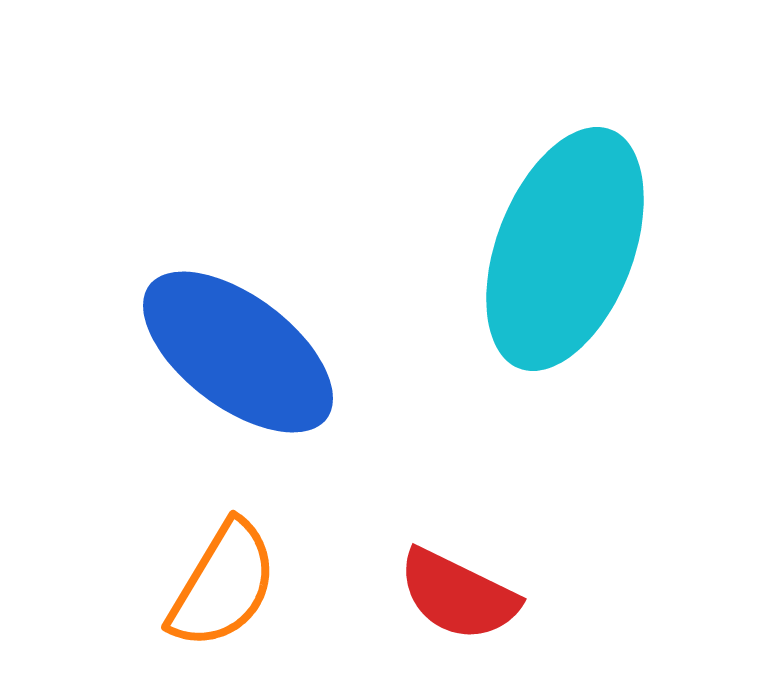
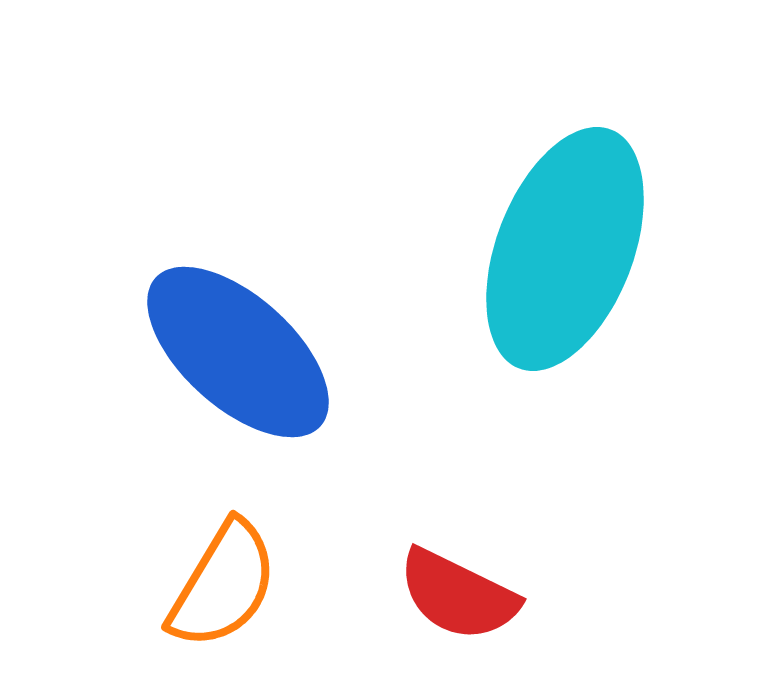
blue ellipse: rotated 5 degrees clockwise
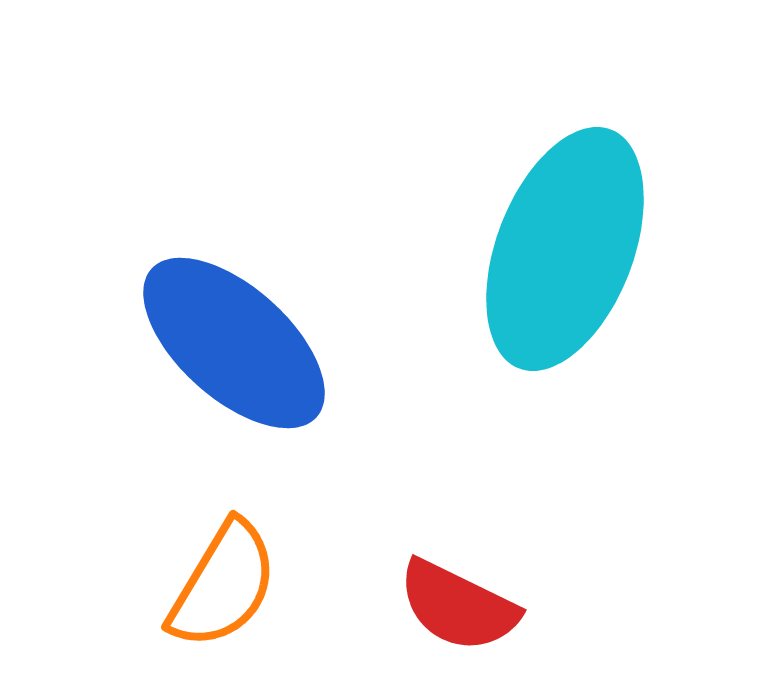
blue ellipse: moved 4 px left, 9 px up
red semicircle: moved 11 px down
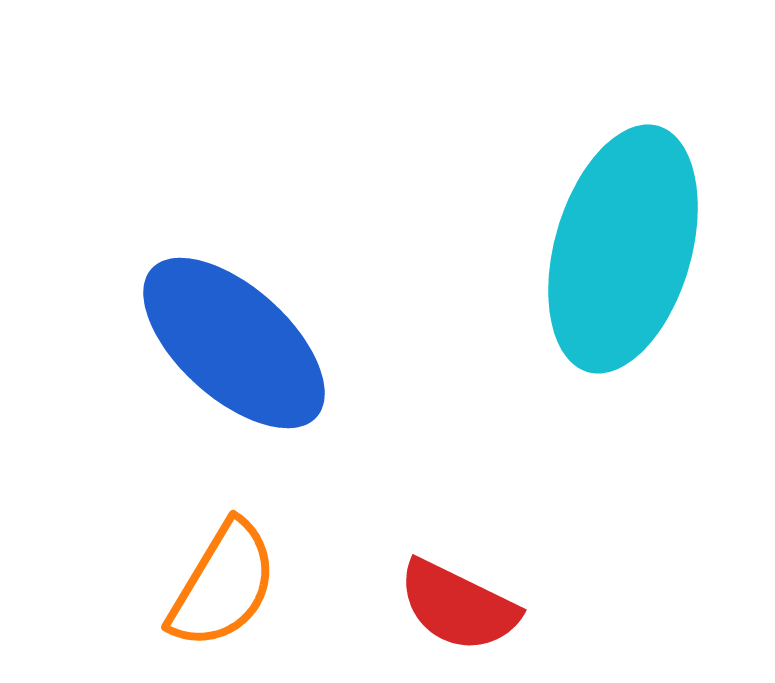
cyan ellipse: moved 58 px right; rotated 5 degrees counterclockwise
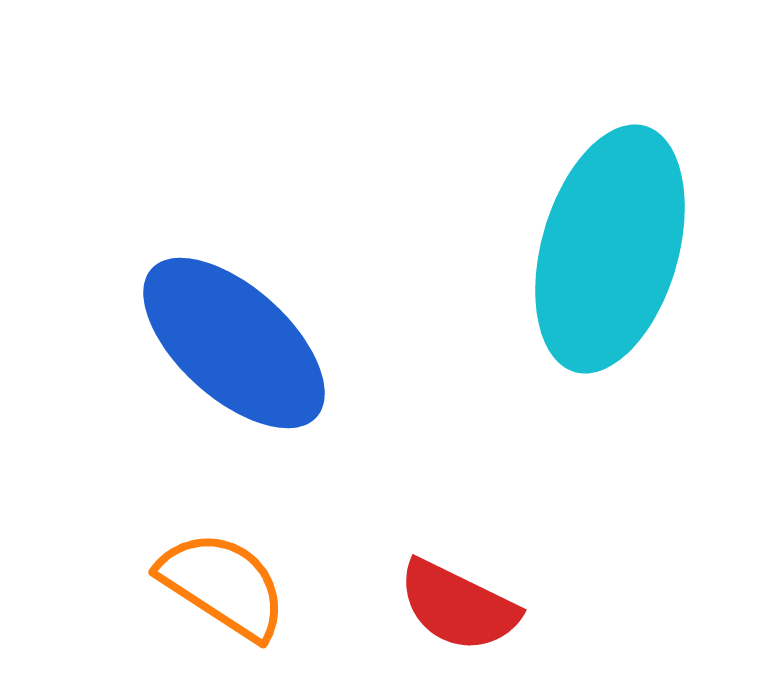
cyan ellipse: moved 13 px left
orange semicircle: rotated 88 degrees counterclockwise
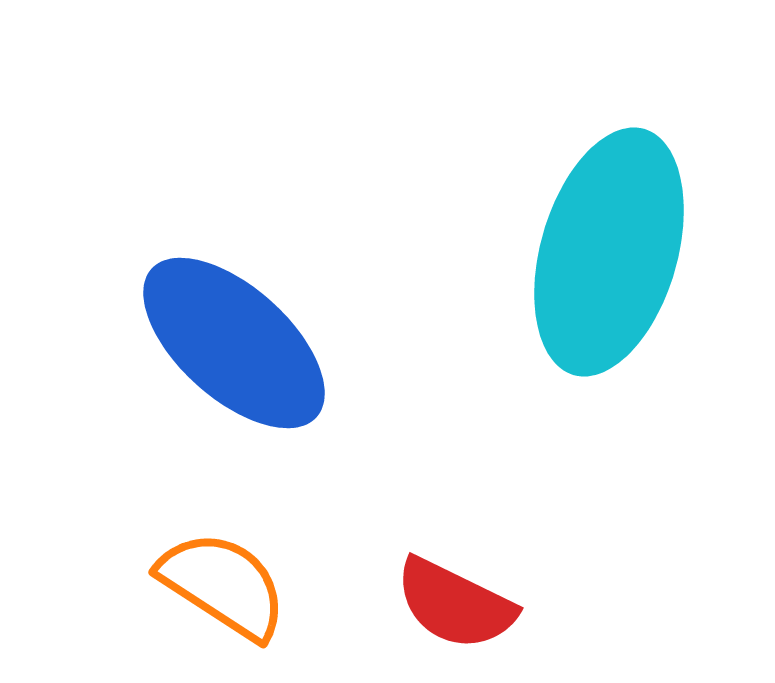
cyan ellipse: moved 1 px left, 3 px down
red semicircle: moved 3 px left, 2 px up
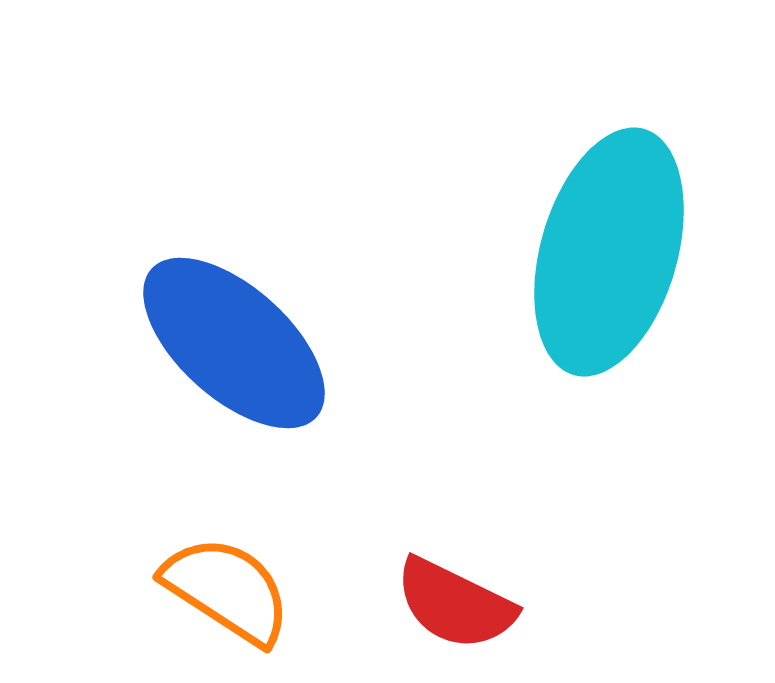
orange semicircle: moved 4 px right, 5 px down
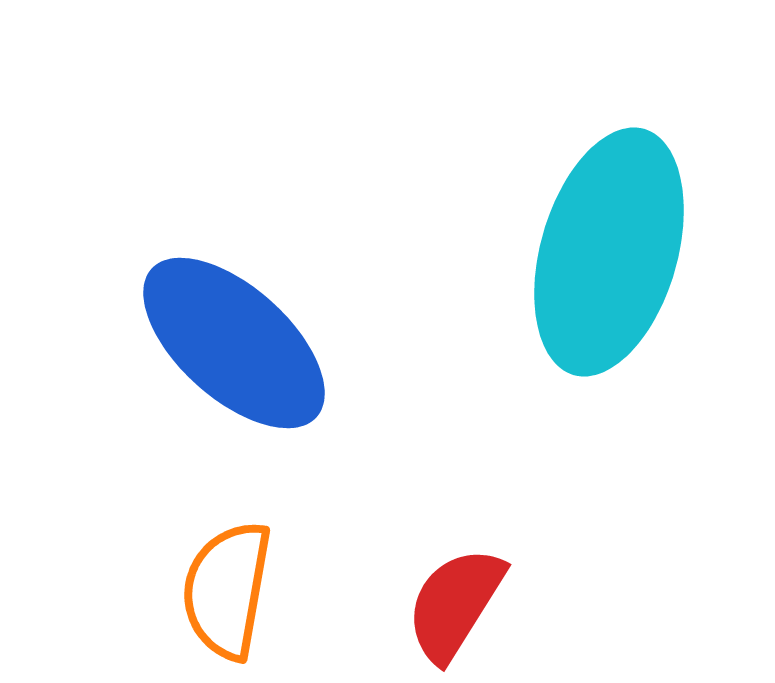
orange semicircle: rotated 113 degrees counterclockwise
red semicircle: rotated 96 degrees clockwise
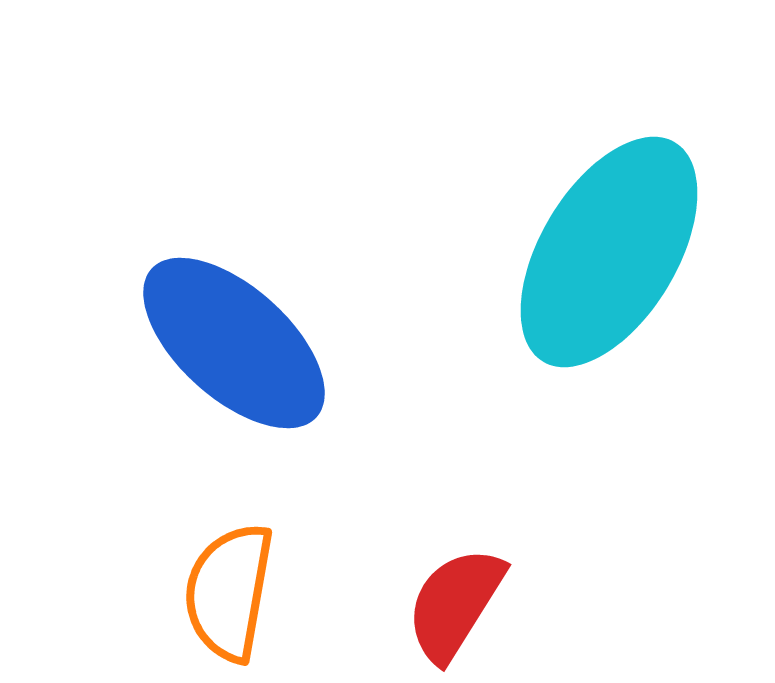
cyan ellipse: rotated 15 degrees clockwise
orange semicircle: moved 2 px right, 2 px down
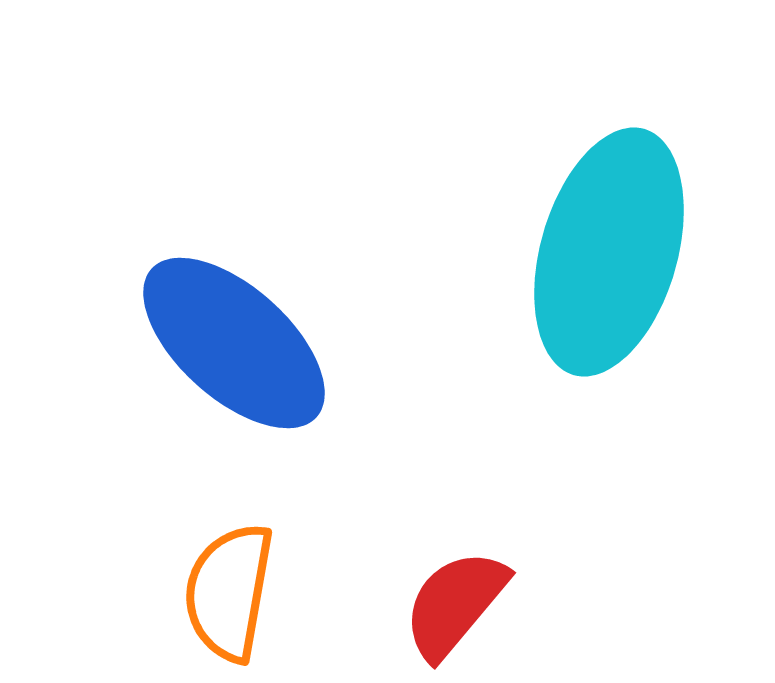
cyan ellipse: rotated 15 degrees counterclockwise
red semicircle: rotated 8 degrees clockwise
